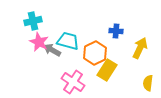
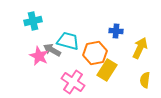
pink star: moved 14 px down
orange hexagon: rotated 15 degrees clockwise
yellow semicircle: moved 3 px left, 3 px up
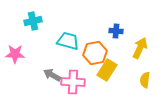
gray arrow: moved 25 px down
pink star: moved 24 px left, 2 px up; rotated 24 degrees counterclockwise
pink cross: rotated 30 degrees counterclockwise
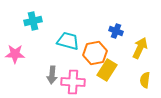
blue cross: rotated 16 degrees clockwise
gray arrow: rotated 114 degrees counterclockwise
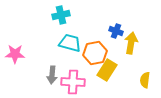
cyan cross: moved 28 px right, 6 px up
cyan trapezoid: moved 2 px right, 2 px down
yellow arrow: moved 9 px left, 5 px up; rotated 15 degrees counterclockwise
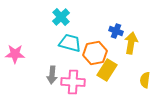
cyan cross: moved 2 px down; rotated 30 degrees counterclockwise
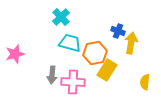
blue cross: moved 2 px right
pink star: rotated 18 degrees counterclockwise
yellow semicircle: moved 2 px down
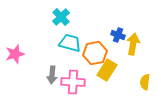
blue cross: moved 4 px down
yellow arrow: moved 2 px right, 1 px down
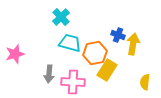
gray arrow: moved 3 px left, 1 px up
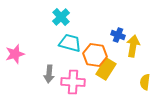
yellow arrow: moved 2 px down
orange hexagon: moved 2 px down; rotated 20 degrees clockwise
yellow rectangle: moved 1 px left, 1 px up
